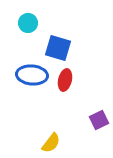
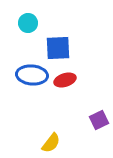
blue square: rotated 20 degrees counterclockwise
red ellipse: rotated 60 degrees clockwise
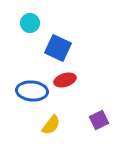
cyan circle: moved 2 px right
blue square: rotated 28 degrees clockwise
blue ellipse: moved 16 px down
yellow semicircle: moved 18 px up
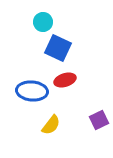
cyan circle: moved 13 px right, 1 px up
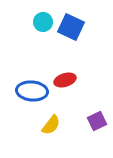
blue square: moved 13 px right, 21 px up
purple square: moved 2 px left, 1 px down
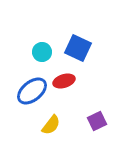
cyan circle: moved 1 px left, 30 px down
blue square: moved 7 px right, 21 px down
red ellipse: moved 1 px left, 1 px down
blue ellipse: rotated 44 degrees counterclockwise
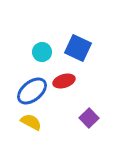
purple square: moved 8 px left, 3 px up; rotated 18 degrees counterclockwise
yellow semicircle: moved 20 px left, 3 px up; rotated 100 degrees counterclockwise
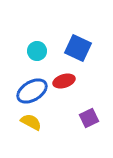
cyan circle: moved 5 px left, 1 px up
blue ellipse: rotated 8 degrees clockwise
purple square: rotated 18 degrees clockwise
